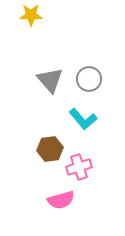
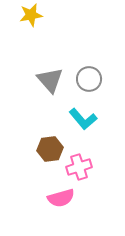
yellow star: rotated 10 degrees counterclockwise
pink semicircle: moved 2 px up
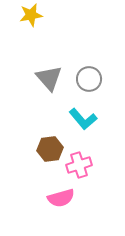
gray triangle: moved 1 px left, 2 px up
pink cross: moved 2 px up
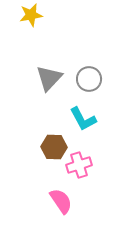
gray triangle: rotated 24 degrees clockwise
cyan L-shape: rotated 12 degrees clockwise
brown hexagon: moved 4 px right, 2 px up; rotated 10 degrees clockwise
pink semicircle: moved 3 px down; rotated 108 degrees counterclockwise
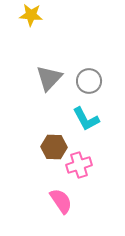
yellow star: rotated 15 degrees clockwise
gray circle: moved 2 px down
cyan L-shape: moved 3 px right
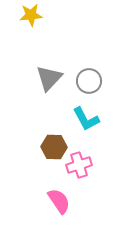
yellow star: rotated 10 degrees counterclockwise
pink semicircle: moved 2 px left
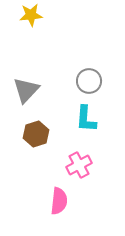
gray triangle: moved 23 px left, 12 px down
cyan L-shape: rotated 32 degrees clockwise
brown hexagon: moved 18 px left, 13 px up; rotated 20 degrees counterclockwise
pink cross: rotated 10 degrees counterclockwise
pink semicircle: rotated 40 degrees clockwise
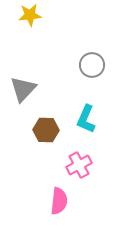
yellow star: moved 1 px left
gray circle: moved 3 px right, 16 px up
gray triangle: moved 3 px left, 1 px up
cyan L-shape: rotated 20 degrees clockwise
brown hexagon: moved 10 px right, 4 px up; rotated 20 degrees clockwise
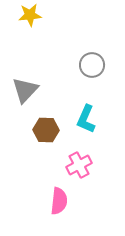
gray triangle: moved 2 px right, 1 px down
